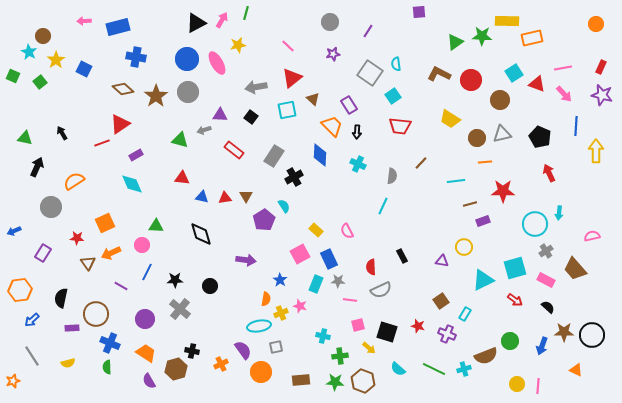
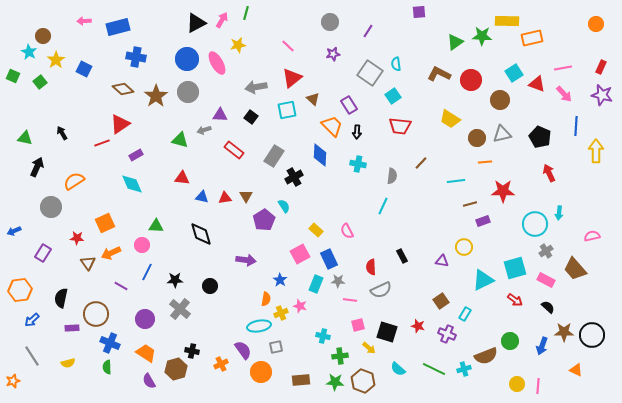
cyan cross at (358, 164): rotated 14 degrees counterclockwise
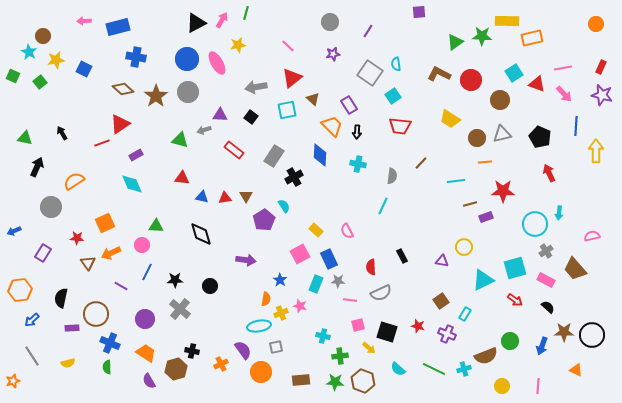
yellow star at (56, 60): rotated 24 degrees clockwise
purple rectangle at (483, 221): moved 3 px right, 4 px up
gray semicircle at (381, 290): moved 3 px down
yellow circle at (517, 384): moved 15 px left, 2 px down
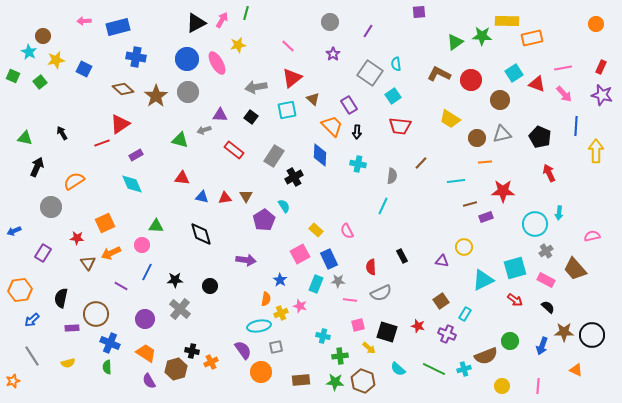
purple star at (333, 54): rotated 24 degrees counterclockwise
orange cross at (221, 364): moved 10 px left, 2 px up
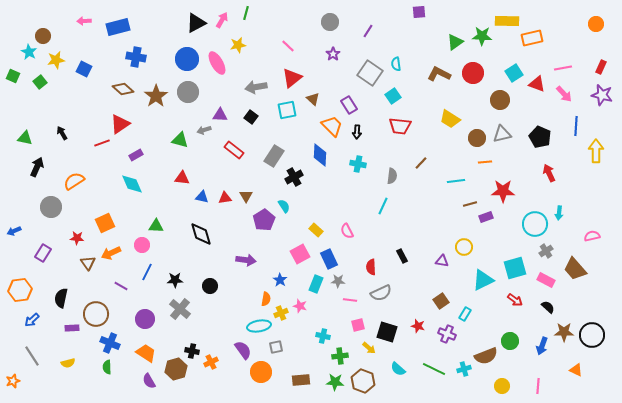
red circle at (471, 80): moved 2 px right, 7 px up
